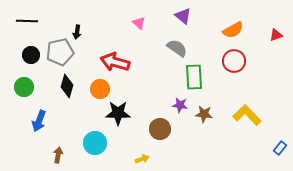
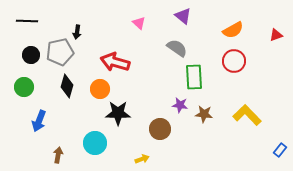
blue rectangle: moved 2 px down
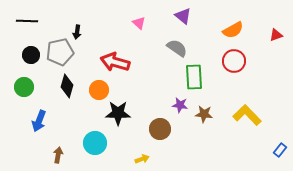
orange circle: moved 1 px left, 1 px down
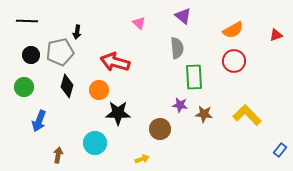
gray semicircle: rotated 50 degrees clockwise
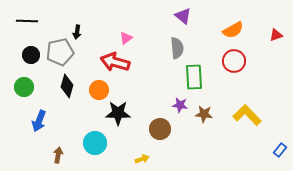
pink triangle: moved 13 px left, 15 px down; rotated 40 degrees clockwise
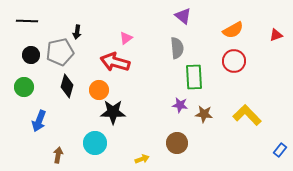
black star: moved 5 px left, 1 px up
brown circle: moved 17 px right, 14 px down
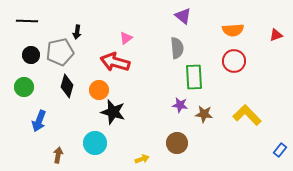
orange semicircle: rotated 25 degrees clockwise
black star: rotated 15 degrees clockwise
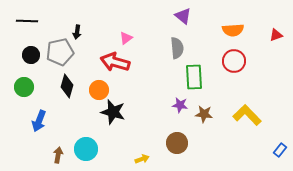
cyan circle: moved 9 px left, 6 px down
